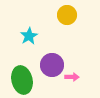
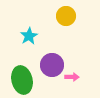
yellow circle: moved 1 px left, 1 px down
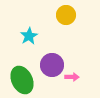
yellow circle: moved 1 px up
green ellipse: rotated 12 degrees counterclockwise
